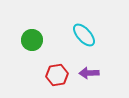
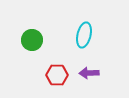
cyan ellipse: rotated 55 degrees clockwise
red hexagon: rotated 10 degrees clockwise
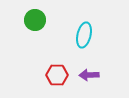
green circle: moved 3 px right, 20 px up
purple arrow: moved 2 px down
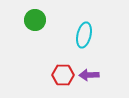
red hexagon: moved 6 px right
